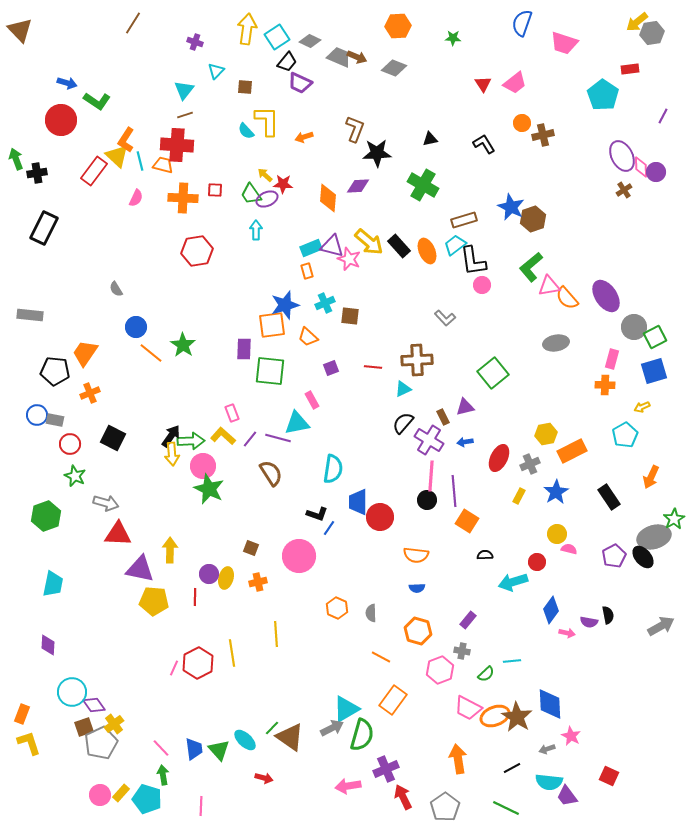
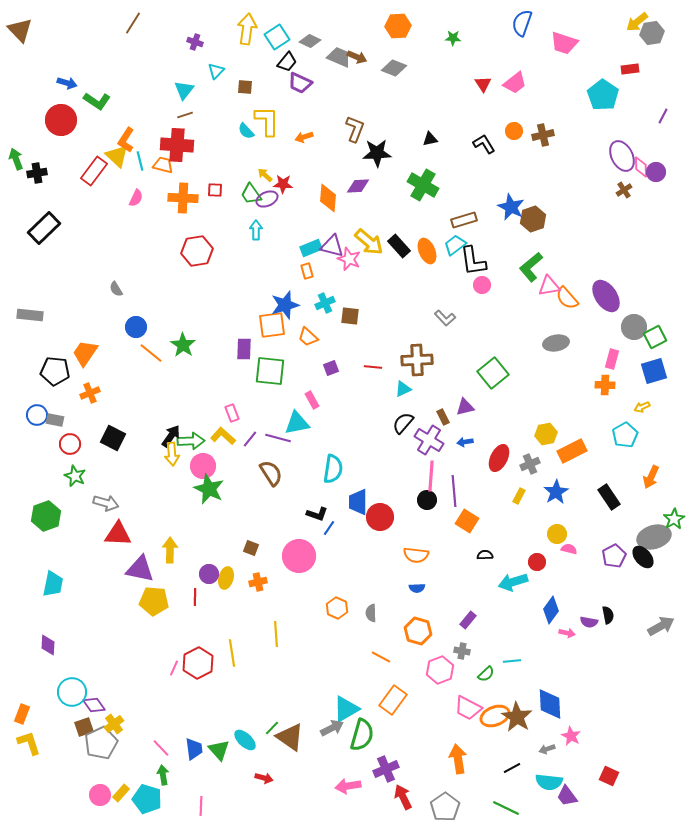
orange circle at (522, 123): moved 8 px left, 8 px down
black rectangle at (44, 228): rotated 20 degrees clockwise
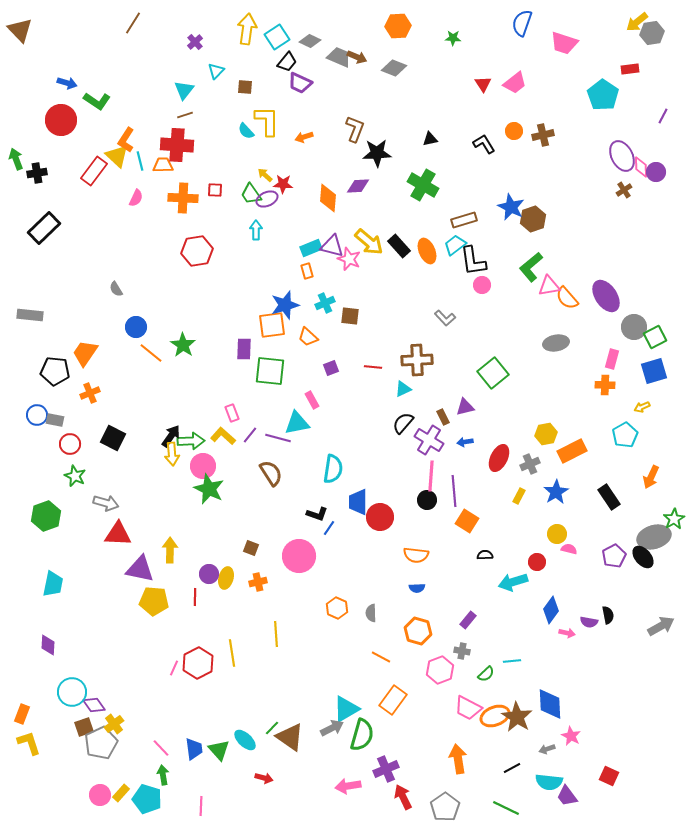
purple cross at (195, 42): rotated 28 degrees clockwise
orange trapezoid at (163, 165): rotated 15 degrees counterclockwise
purple line at (250, 439): moved 4 px up
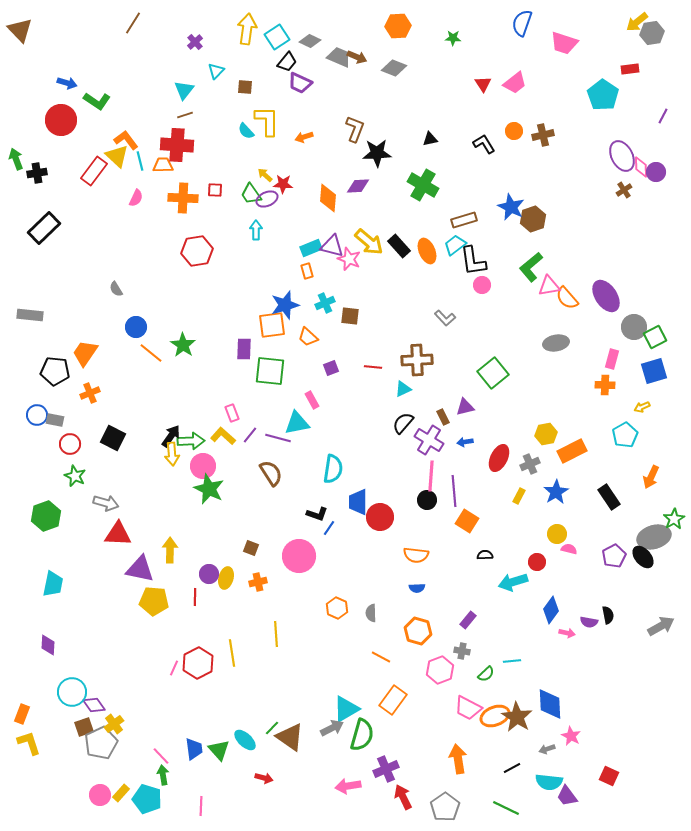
orange L-shape at (126, 140): rotated 110 degrees clockwise
pink line at (161, 748): moved 8 px down
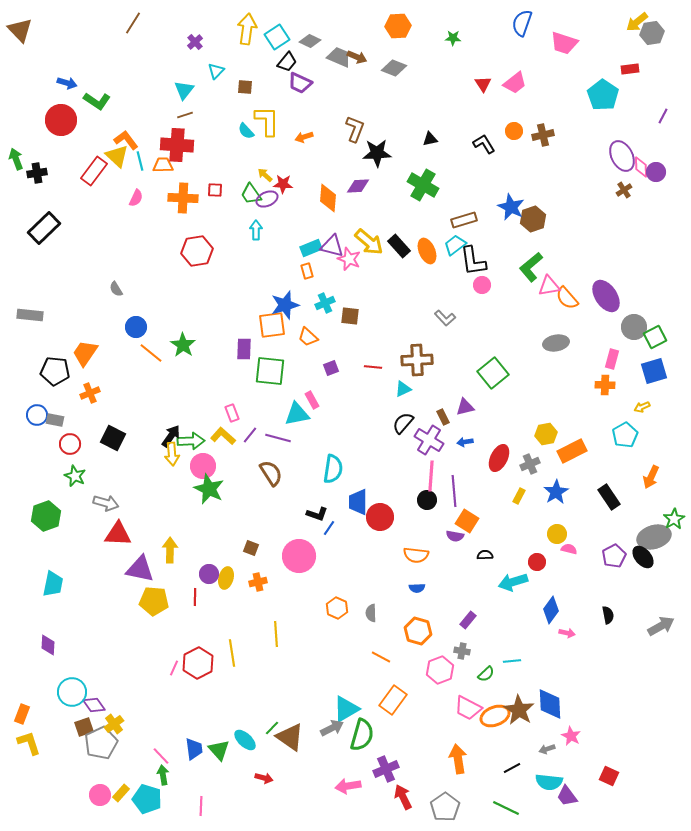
cyan triangle at (297, 423): moved 9 px up
purple semicircle at (589, 622): moved 134 px left, 86 px up
brown star at (517, 717): moved 2 px right, 7 px up
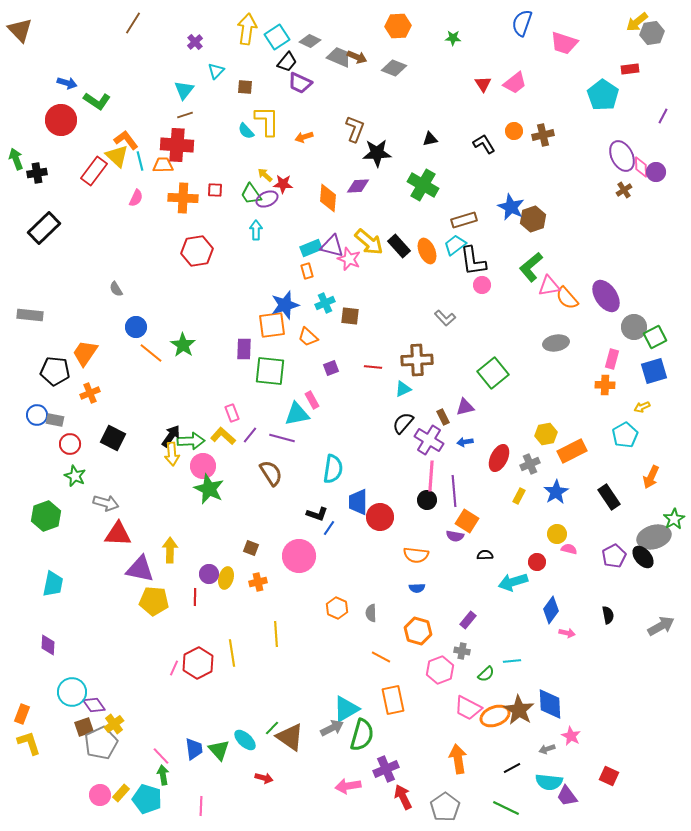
purple line at (278, 438): moved 4 px right
orange rectangle at (393, 700): rotated 48 degrees counterclockwise
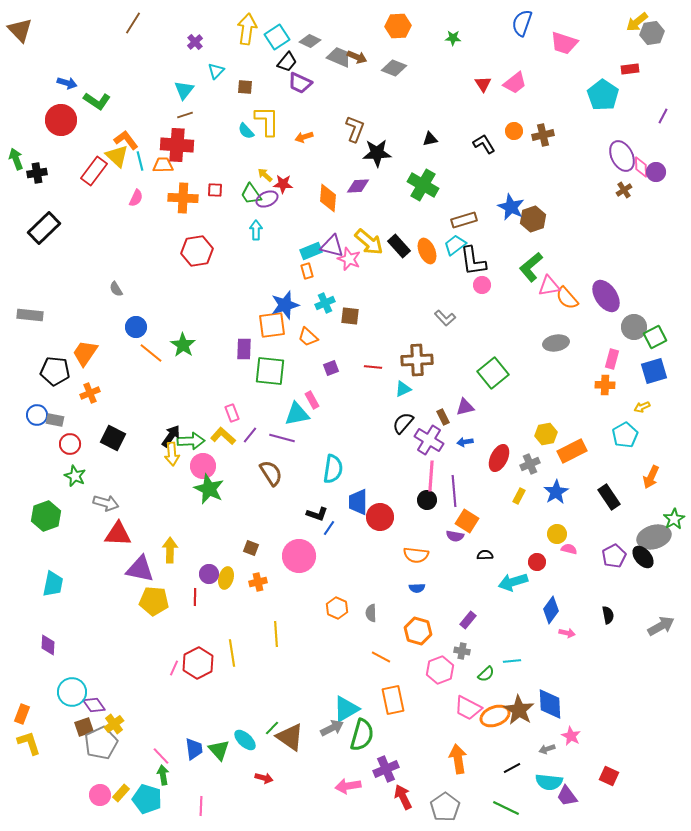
cyan rectangle at (311, 248): moved 3 px down
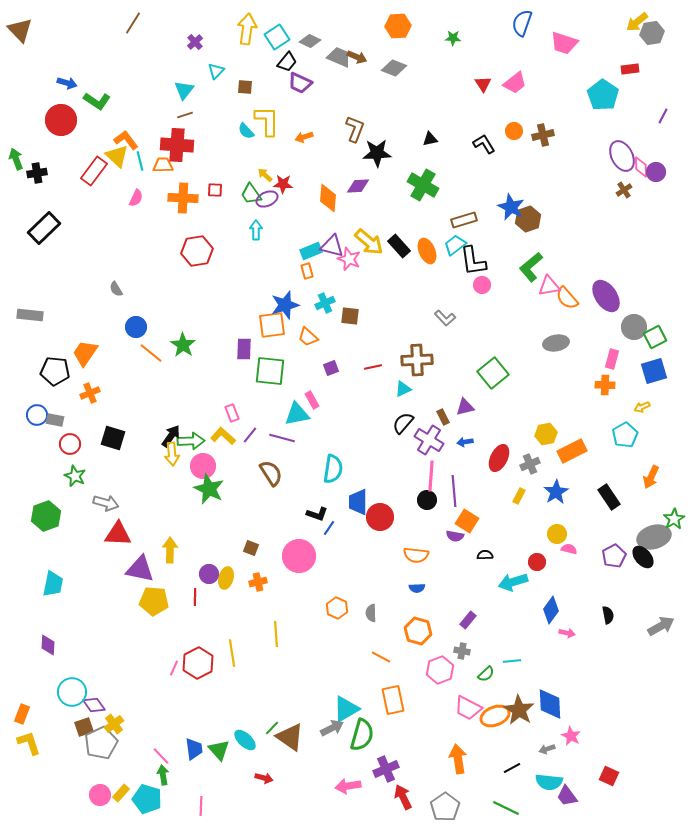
brown hexagon at (533, 219): moved 5 px left
red line at (373, 367): rotated 18 degrees counterclockwise
black square at (113, 438): rotated 10 degrees counterclockwise
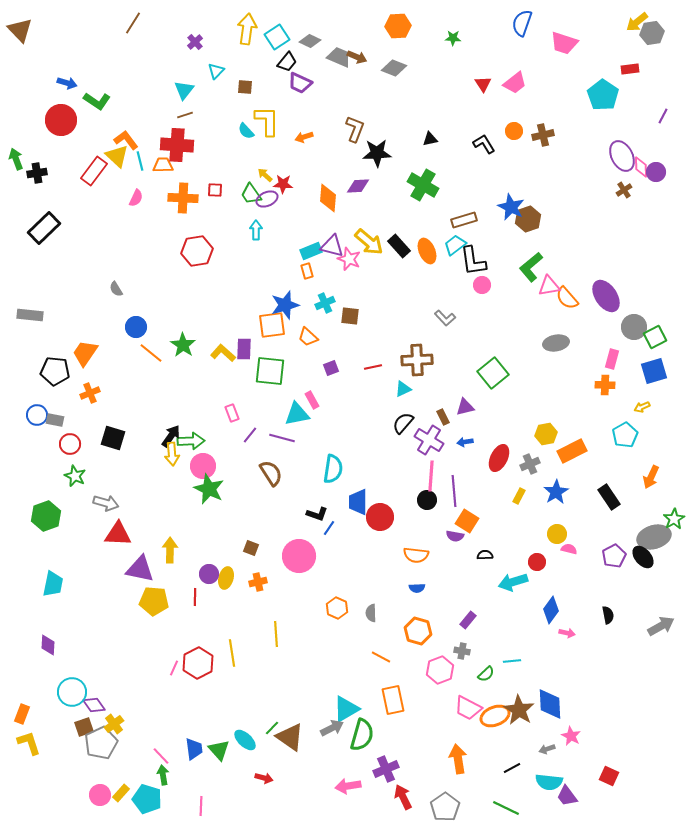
yellow L-shape at (223, 436): moved 83 px up
